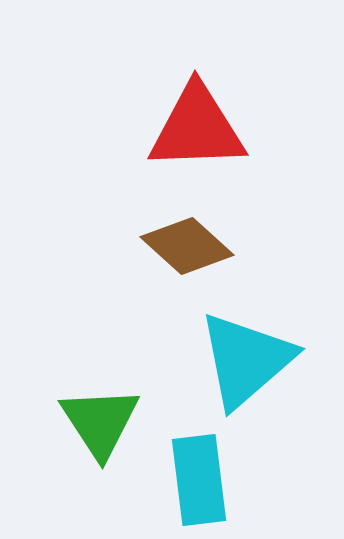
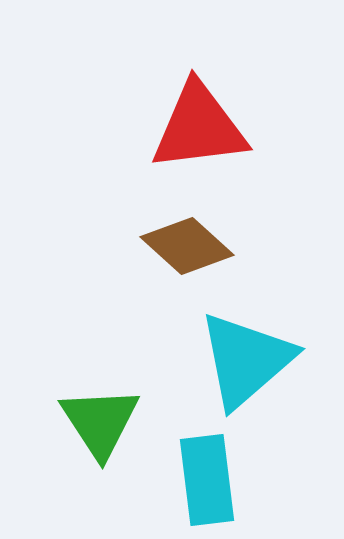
red triangle: moved 2 px right, 1 px up; rotated 5 degrees counterclockwise
cyan rectangle: moved 8 px right
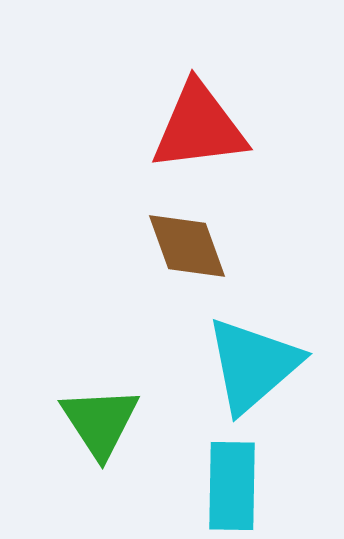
brown diamond: rotated 28 degrees clockwise
cyan triangle: moved 7 px right, 5 px down
cyan rectangle: moved 25 px right, 6 px down; rotated 8 degrees clockwise
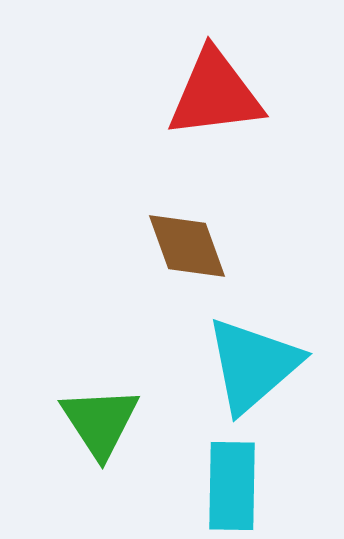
red triangle: moved 16 px right, 33 px up
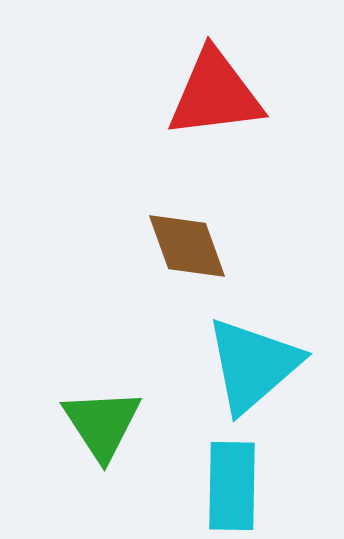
green triangle: moved 2 px right, 2 px down
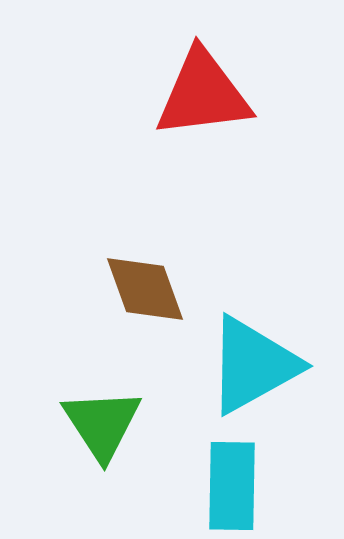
red triangle: moved 12 px left
brown diamond: moved 42 px left, 43 px down
cyan triangle: rotated 12 degrees clockwise
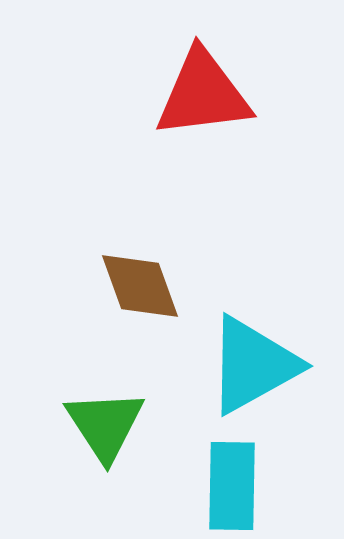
brown diamond: moved 5 px left, 3 px up
green triangle: moved 3 px right, 1 px down
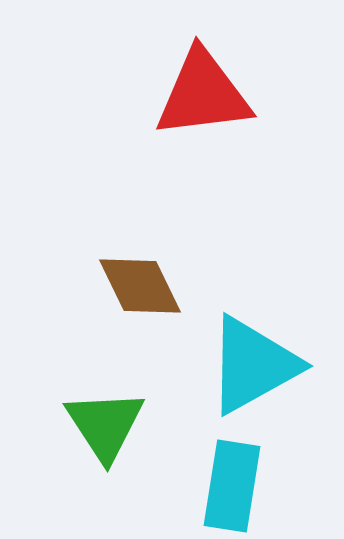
brown diamond: rotated 6 degrees counterclockwise
cyan rectangle: rotated 8 degrees clockwise
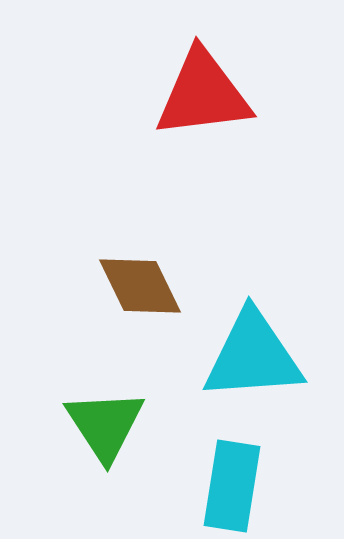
cyan triangle: moved 9 px up; rotated 25 degrees clockwise
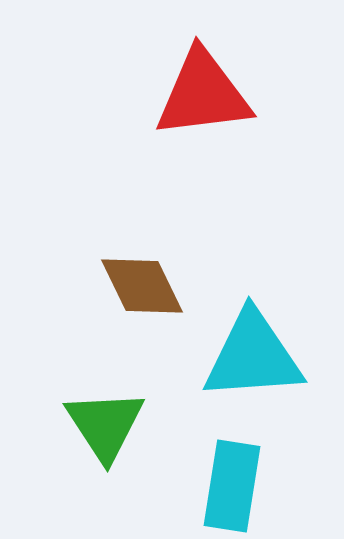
brown diamond: moved 2 px right
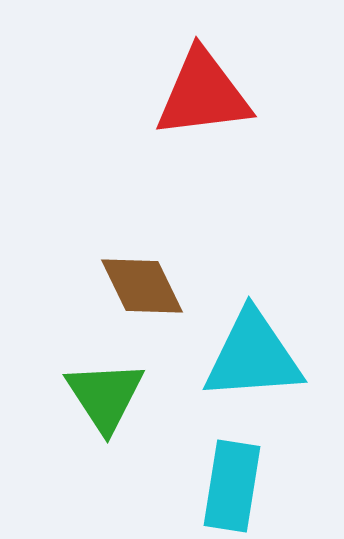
green triangle: moved 29 px up
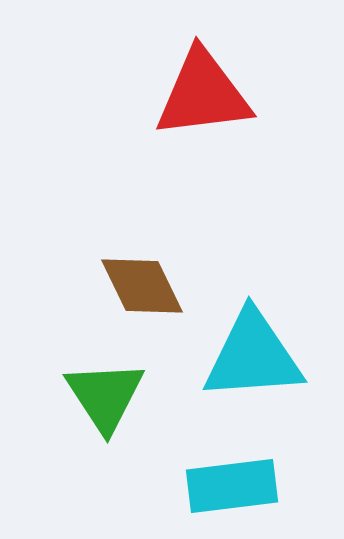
cyan rectangle: rotated 74 degrees clockwise
